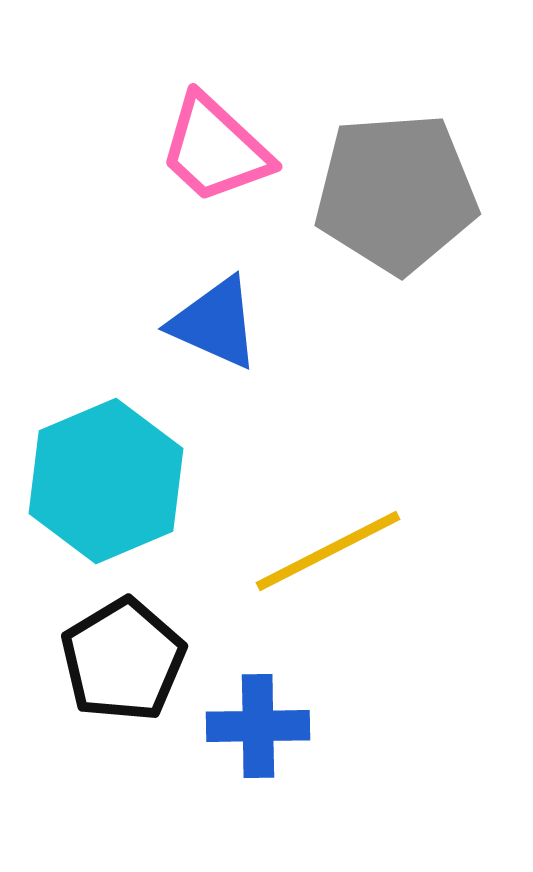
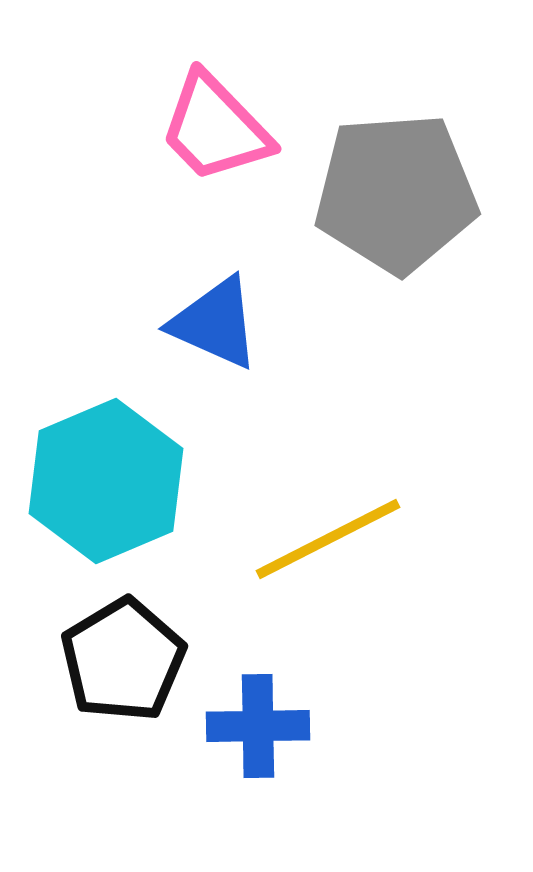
pink trapezoid: moved 21 px up; rotated 3 degrees clockwise
yellow line: moved 12 px up
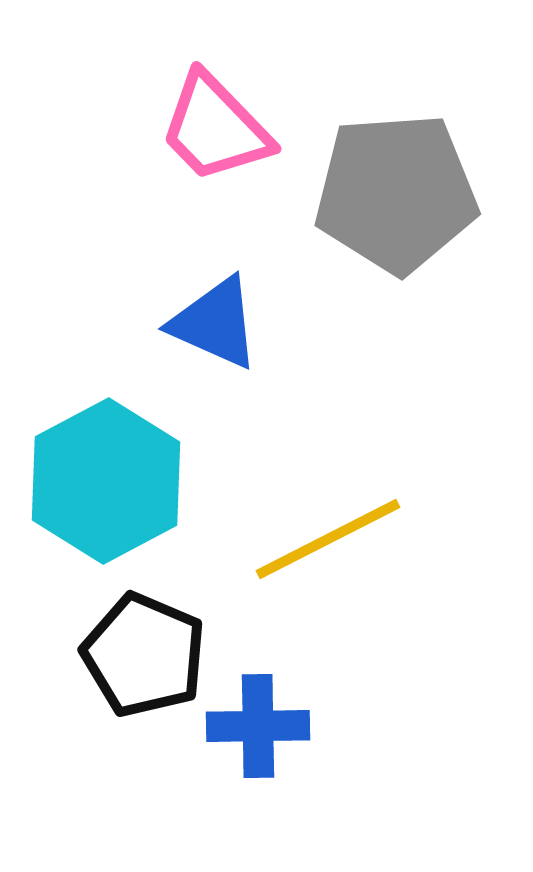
cyan hexagon: rotated 5 degrees counterclockwise
black pentagon: moved 21 px right, 5 px up; rotated 18 degrees counterclockwise
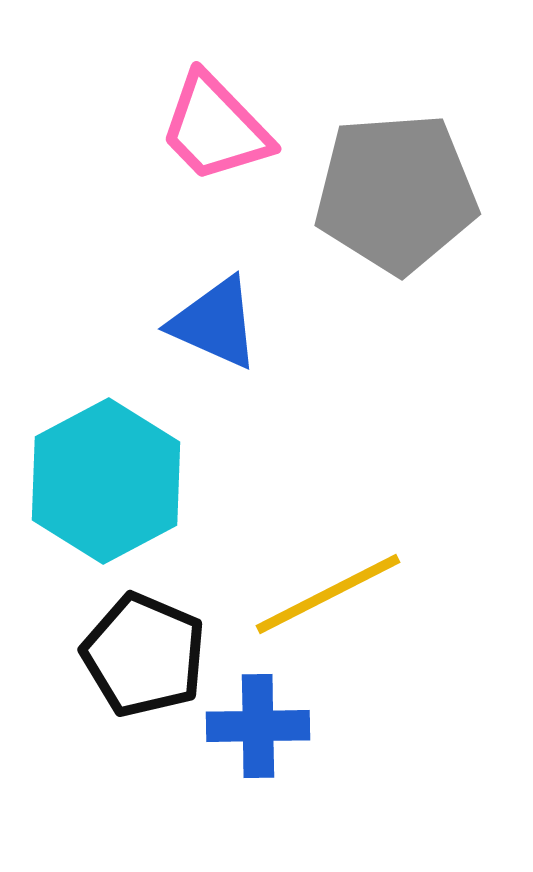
yellow line: moved 55 px down
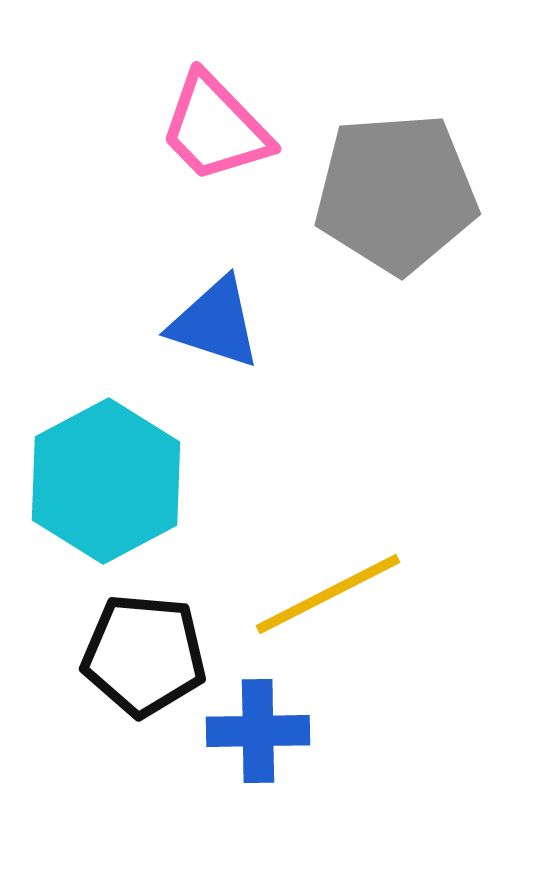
blue triangle: rotated 6 degrees counterclockwise
black pentagon: rotated 18 degrees counterclockwise
blue cross: moved 5 px down
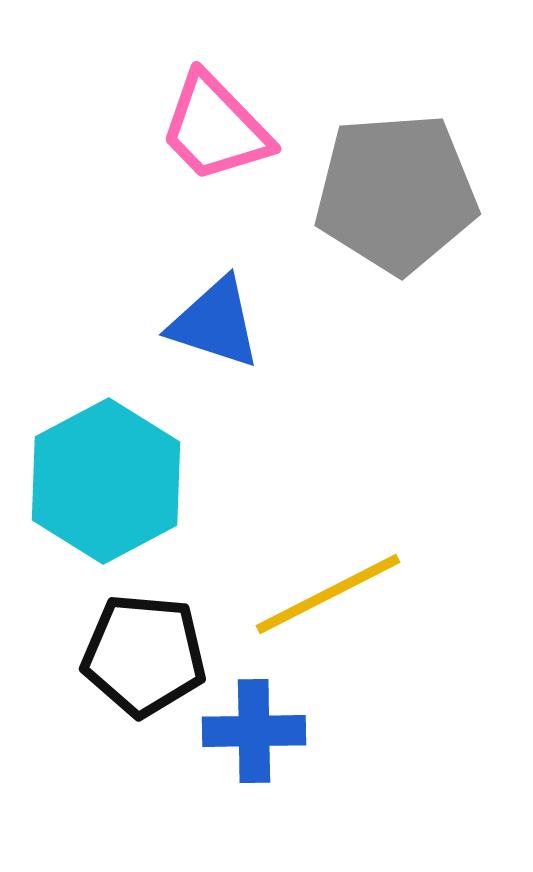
blue cross: moved 4 px left
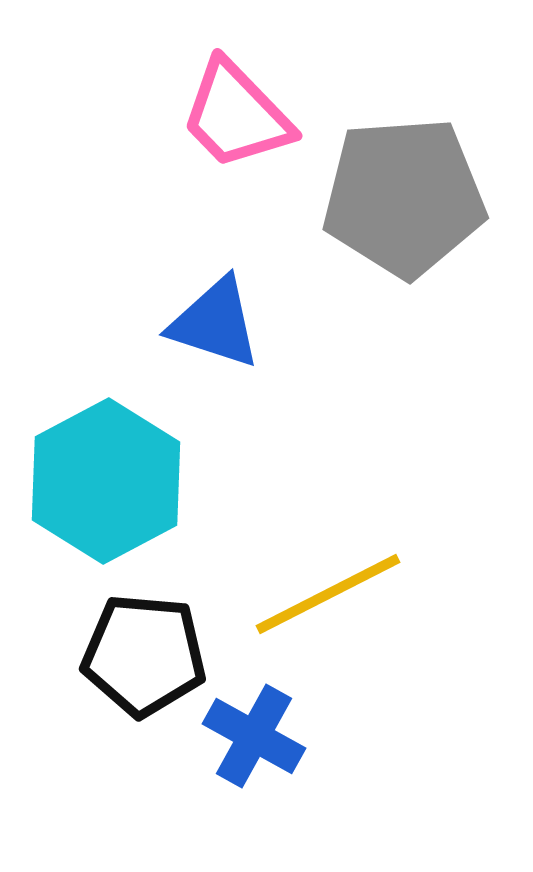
pink trapezoid: moved 21 px right, 13 px up
gray pentagon: moved 8 px right, 4 px down
blue cross: moved 5 px down; rotated 30 degrees clockwise
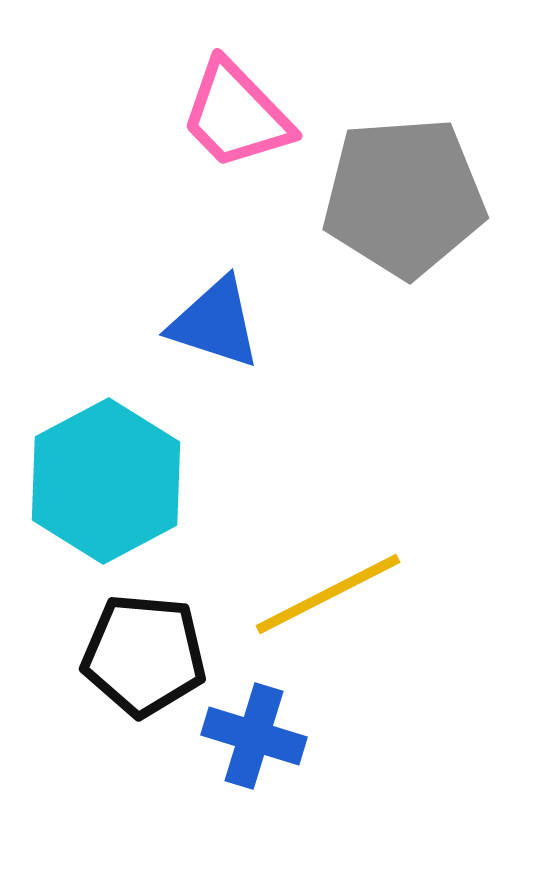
blue cross: rotated 12 degrees counterclockwise
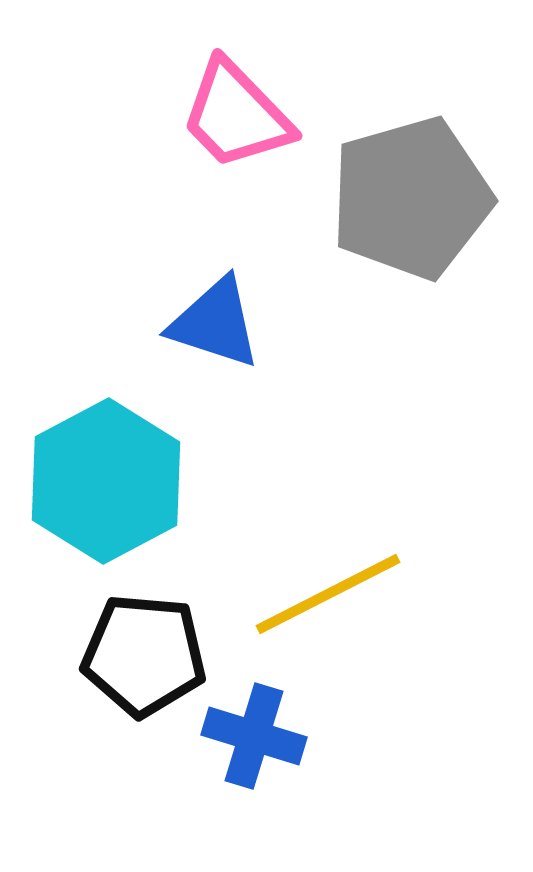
gray pentagon: moved 7 px right, 1 px down; rotated 12 degrees counterclockwise
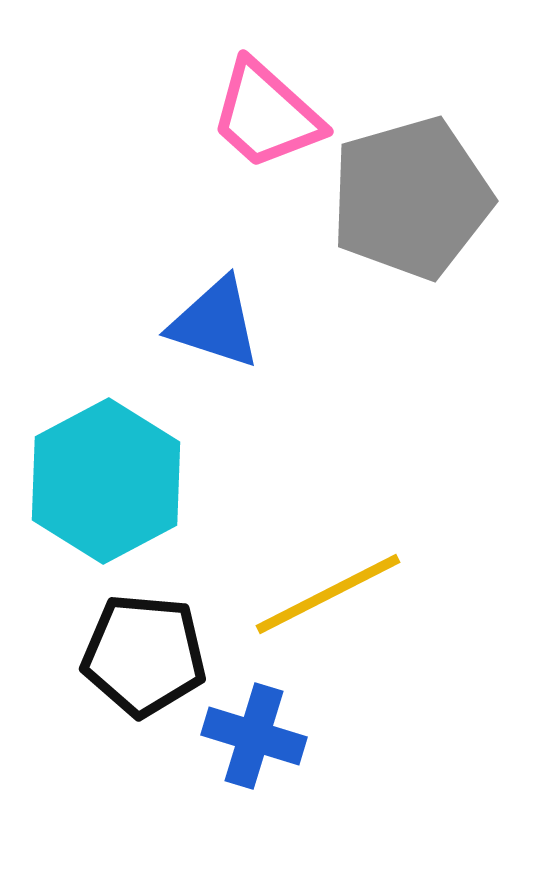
pink trapezoid: moved 30 px right; rotated 4 degrees counterclockwise
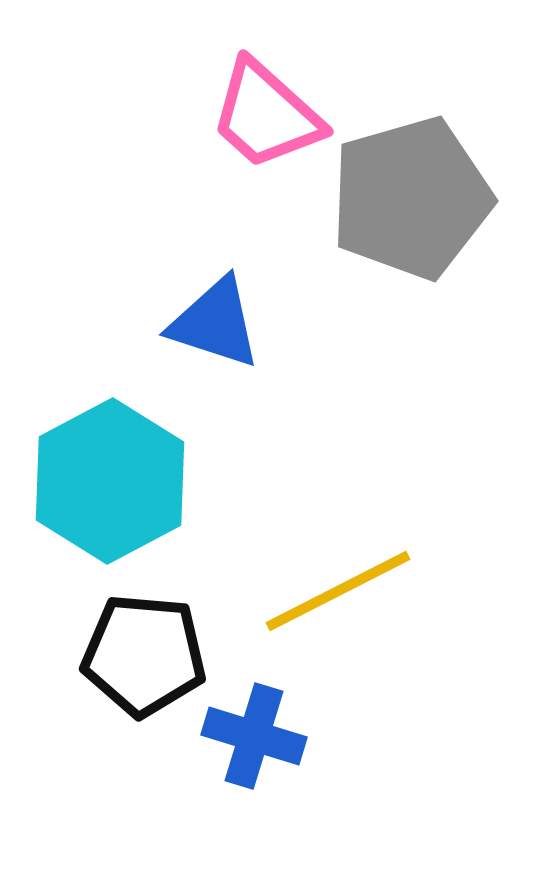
cyan hexagon: moved 4 px right
yellow line: moved 10 px right, 3 px up
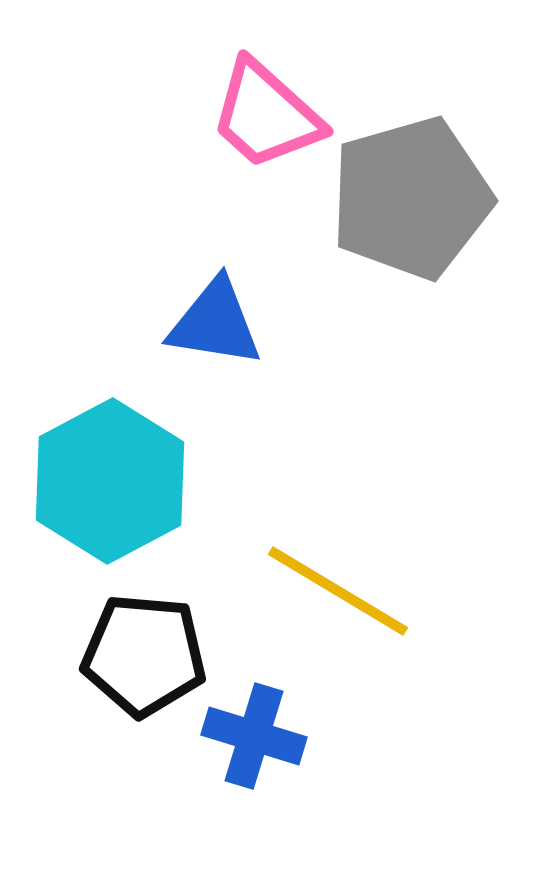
blue triangle: rotated 9 degrees counterclockwise
yellow line: rotated 58 degrees clockwise
